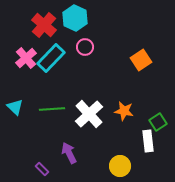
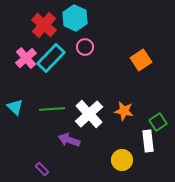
purple arrow: moved 13 px up; rotated 45 degrees counterclockwise
yellow circle: moved 2 px right, 6 px up
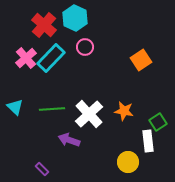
yellow circle: moved 6 px right, 2 px down
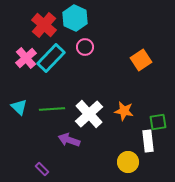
cyan triangle: moved 4 px right
green square: rotated 24 degrees clockwise
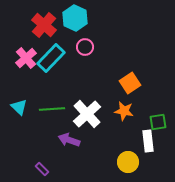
orange square: moved 11 px left, 23 px down
white cross: moved 2 px left
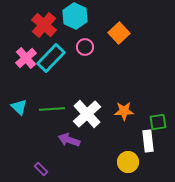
cyan hexagon: moved 2 px up
orange square: moved 11 px left, 50 px up; rotated 10 degrees counterclockwise
orange star: rotated 12 degrees counterclockwise
purple rectangle: moved 1 px left
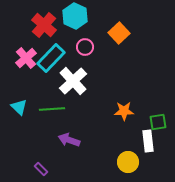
white cross: moved 14 px left, 33 px up
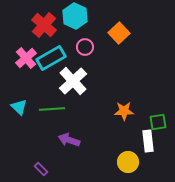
cyan rectangle: rotated 16 degrees clockwise
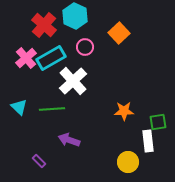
purple rectangle: moved 2 px left, 8 px up
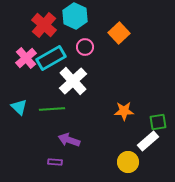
white rectangle: rotated 55 degrees clockwise
purple rectangle: moved 16 px right, 1 px down; rotated 40 degrees counterclockwise
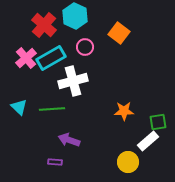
orange square: rotated 10 degrees counterclockwise
white cross: rotated 28 degrees clockwise
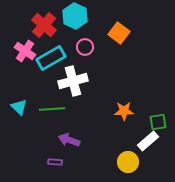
pink cross: moved 1 px left, 7 px up; rotated 15 degrees counterclockwise
